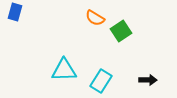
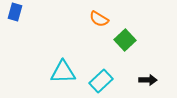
orange semicircle: moved 4 px right, 1 px down
green square: moved 4 px right, 9 px down; rotated 10 degrees counterclockwise
cyan triangle: moved 1 px left, 2 px down
cyan rectangle: rotated 15 degrees clockwise
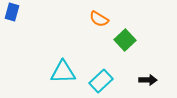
blue rectangle: moved 3 px left
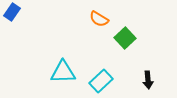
blue rectangle: rotated 18 degrees clockwise
green square: moved 2 px up
black arrow: rotated 84 degrees clockwise
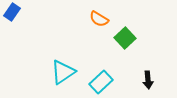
cyan triangle: rotated 32 degrees counterclockwise
cyan rectangle: moved 1 px down
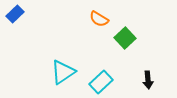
blue rectangle: moved 3 px right, 2 px down; rotated 12 degrees clockwise
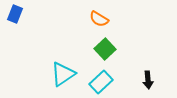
blue rectangle: rotated 24 degrees counterclockwise
green square: moved 20 px left, 11 px down
cyan triangle: moved 2 px down
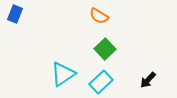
orange semicircle: moved 3 px up
black arrow: rotated 48 degrees clockwise
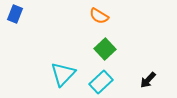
cyan triangle: rotated 12 degrees counterclockwise
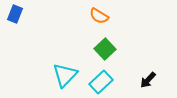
cyan triangle: moved 2 px right, 1 px down
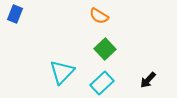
cyan triangle: moved 3 px left, 3 px up
cyan rectangle: moved 1 px right, 1 px down
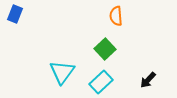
orange semicircle: moved 17 px right; rotated 54 degrees clockwise
cyan triangle: rotated 8 degrees counterclockwise
cyan rectangle: moved 1 px left, 1 px up
